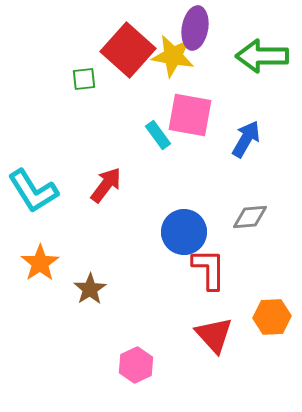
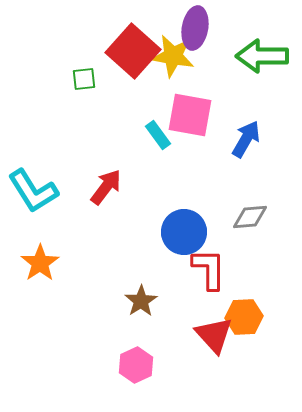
red square: moved 5 px right, 1 px down
red arrow: moved 2 px down
brown star: moved 51 px right, 12 px down
orange hexagon: moved 28 px left
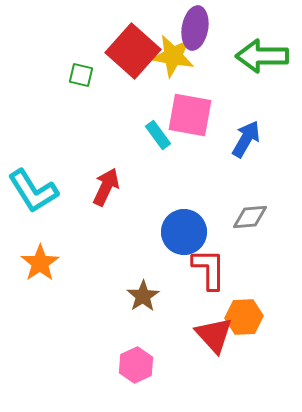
green square: moved 3 px left, 4 px up; rotated 20 degrees clockwise
red arrow: rotated 12 degrees counterclockwise
brown star: moved 2 px right, 5 px up
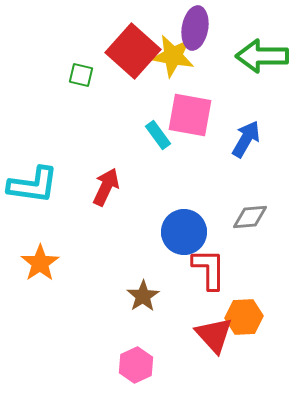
cyan L-shape: moved 6 px up; rotated 50 degrees counterclockwise
